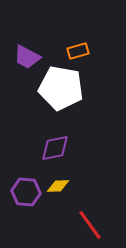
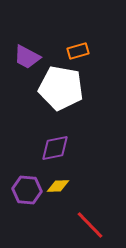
purple hexagon: moved 1 px right, 2 px up
red line: rotated 8 degrees counterclockwise
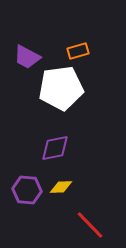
white pentagon: rotated 18 degrees counterclockwise
yellow diamond: moved 3 px right, 1 px down
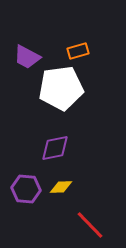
purple hexagon: moved 1 px left, 1 px up
